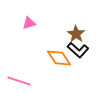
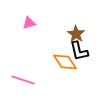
black L-shape: moved 1 px right, 1 px down; rotated 35 degrees clockwise
orange diamond: moved 6 px right, 4 px down
pink line: moved 4 px right, 1 px up
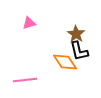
pink line: moved 2 px right; rotated 25 degrees counterclockwise
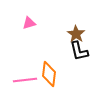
orange diamond: moved 16 px left, 12 px down; rotated 40 degrees clockwise
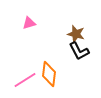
brown star: rotated 18 degrees counterclockwise
black L-shape: rotated 15 degrees counterclockwise
pink line: rotated 25 degrees counterclockwise
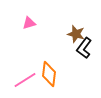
black L-shape: moved 5 px right, 3 px up; rotated 65 degrees clockwise
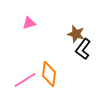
black L-shape: moved 1 px left, 1 px down
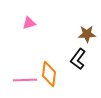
brown star: moved 11 px right; rotated 18 degrees counterclockwise
black L-shape: moved 5 px left, 10 px down
pink line: rotated 30 degrees clockwise
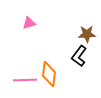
black L-shape: moved 1 px right, 3 px up
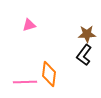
pink triangle: moved 2 px down
black L-shape: moved 5 px right, 1 px up
pink line: moved 2 px down
